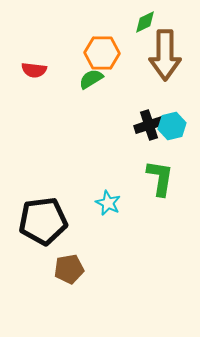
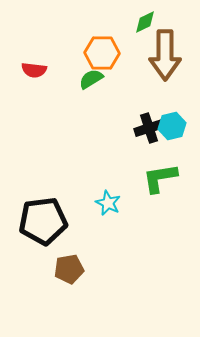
black cross: moved 3 px down
green L-shape: rotated 108 degrees counterclockwise
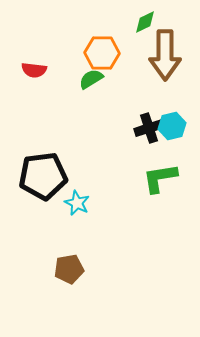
cyan star: moved 31 px left
black pentagon: moved 45 px up
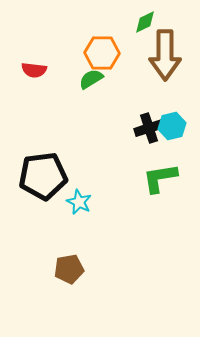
cyan star: moved 2 px right, 1 px up
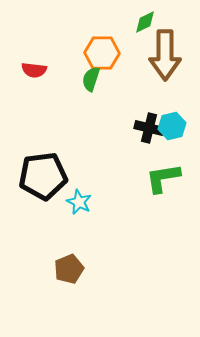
green semicircle: rotated 40 degrees counterclockwise
black cross: rotated 32 degrees clockwise
green L-shape: moved 3 px right
brown pentagon: rotated 12 degrees counterclockwise
